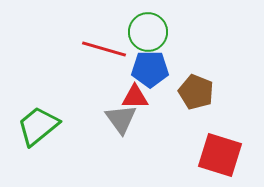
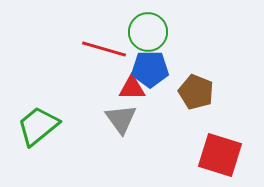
red triangle: moved 3 px left, 9 px up
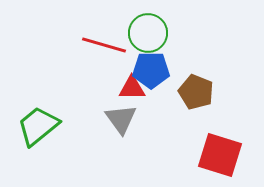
green circle: moved 1 px down
red line: moved 4 px up
blue pentagon: moved 1 px right, 1 px down
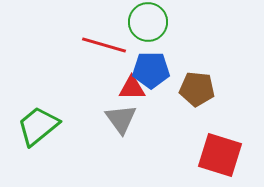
green circle: moved 11 px up
brown pentagon: moved 1 px right, 3 px up; rotated 16 degrees counterclockwise
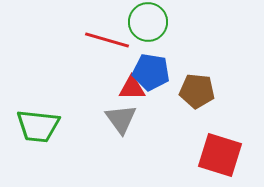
red line: moved 3 px right, 5 px up
blue pentagon: moved 2 px down; rotated 9 degrees clockwise
brown pentagon: moved 2 px down
green trapezoid: rotated 135 degrees counterclockwise
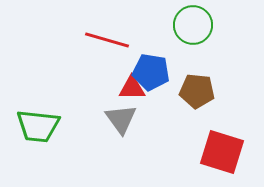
green circle: moved 45 px right, 3 px down
red square: moved 2 px right, 3 px up
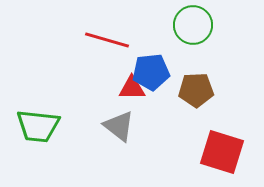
blue pentagon: rotated 15 degrees counterclockwise
brown pentagon: moved 1 px left, 1 px up; rotated 8 degrees counterclockwise
gray triangle: moved 2 px left, 7 px down; rotated 16 degrees counterclockwise
